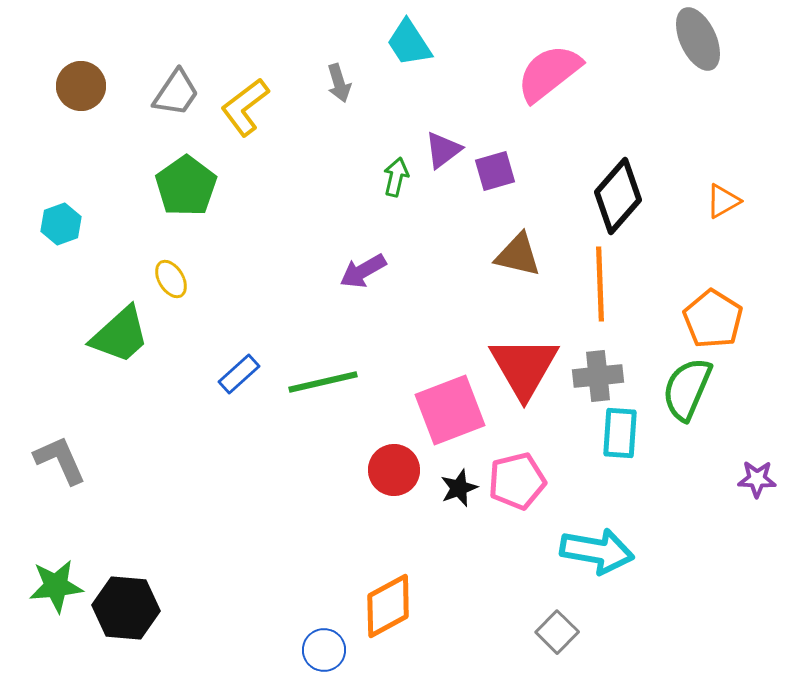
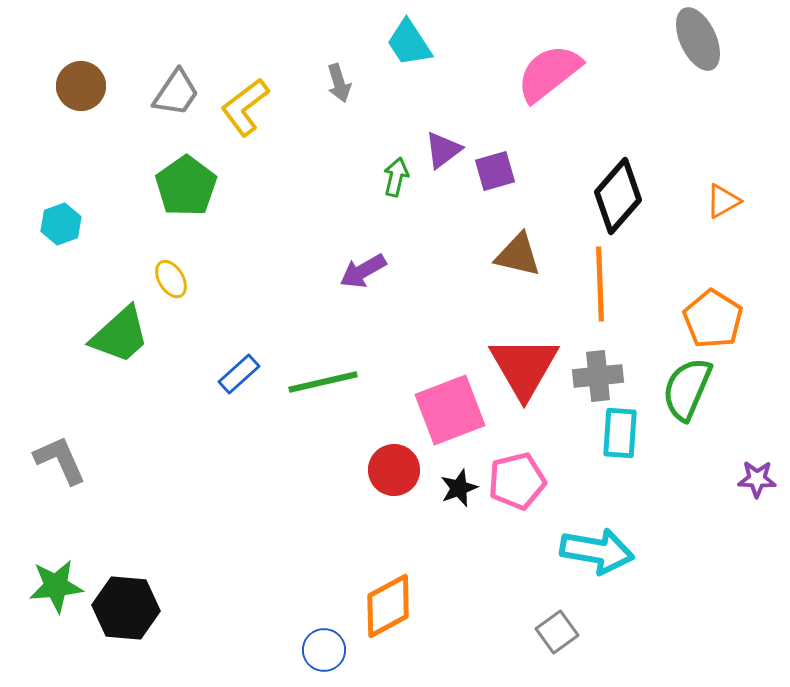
gray square: rotated 9 degrees clockwise
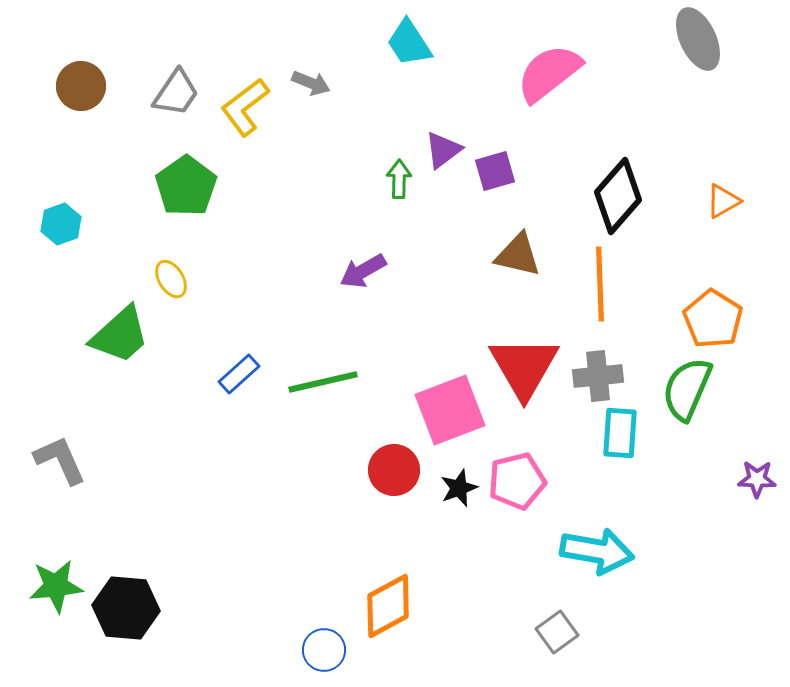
gray arrow: moved 28 px left; rotated 51 degrees counterclockwise
green arrow: moved 3 px right, 2 px down; rotated 12 degrees counterclockwise
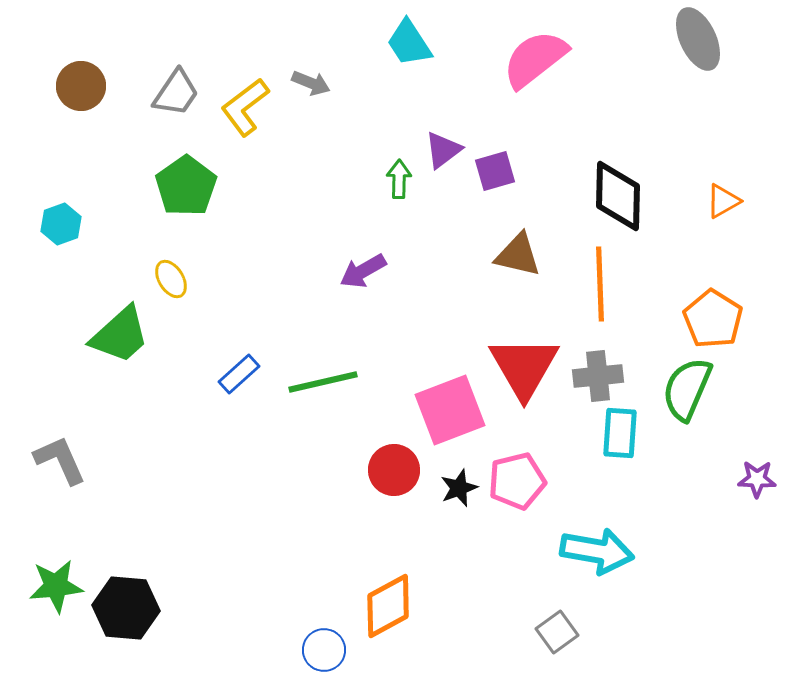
pink semicircle: moved 14 px left, 14 px up
black diamond: rotated 40 degrees counterclockwise
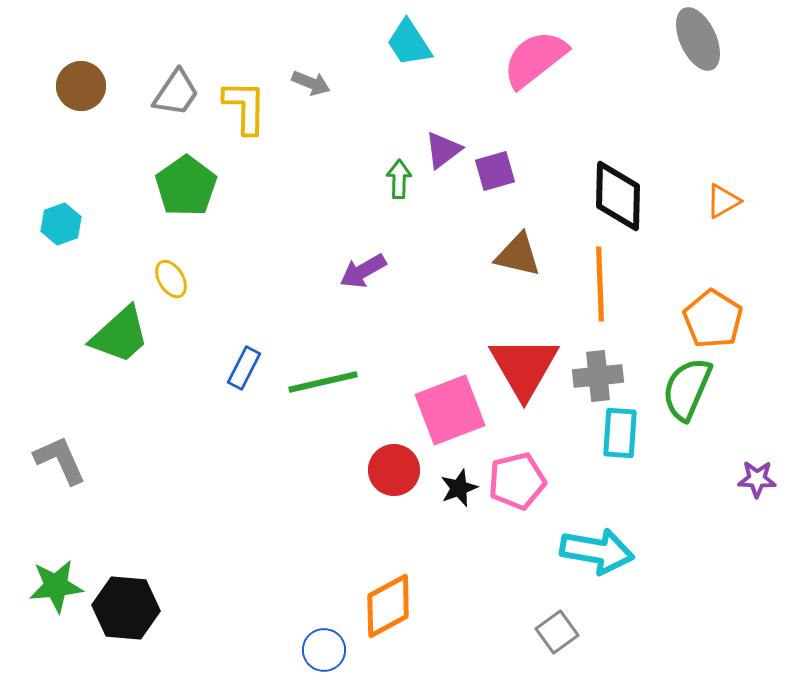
yellow L-shape: rotated 128 degrees clockwise
blue rectangle: moved 5 px right, 6 px up; rotated 21 degrees counterclockwise
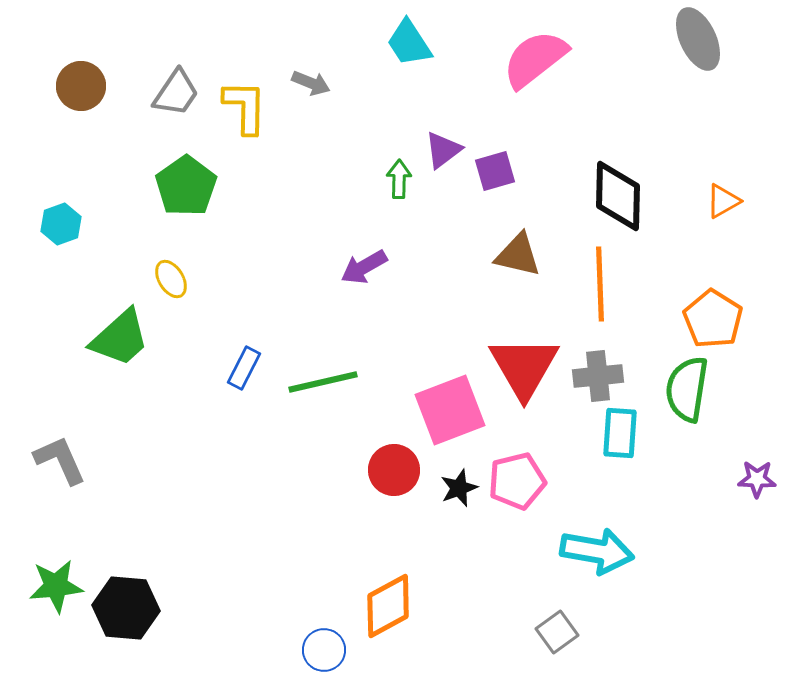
purple arrow: moved 1 px right, 4 px up
green trapezoid: moved 3 px down
green semicircle: rotated 14 degrees counterclockwise
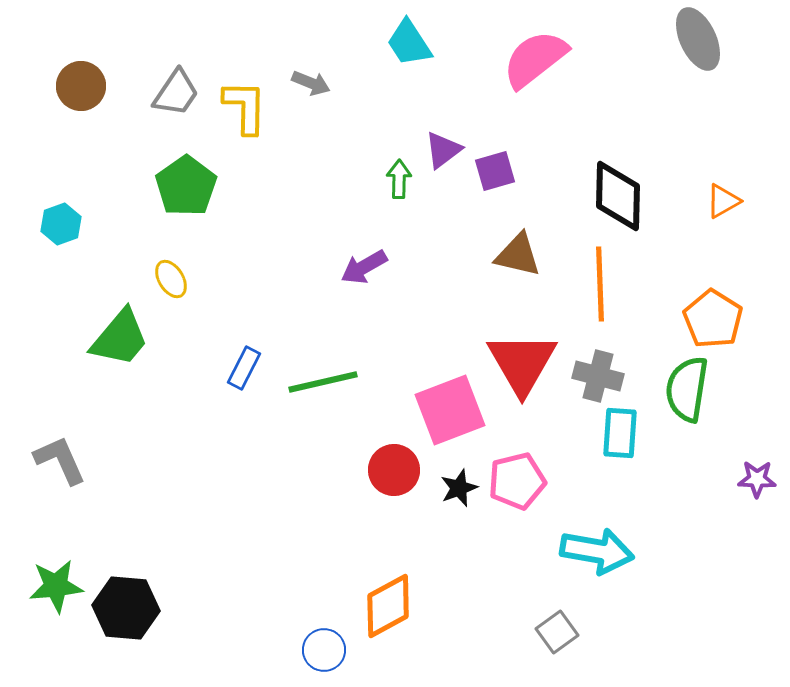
green trapezoid: rotated 8 degrees counterclockwise
red triangle: moved 2 px left, 4 px up
gray cross: rotated 21 degrees clockwise
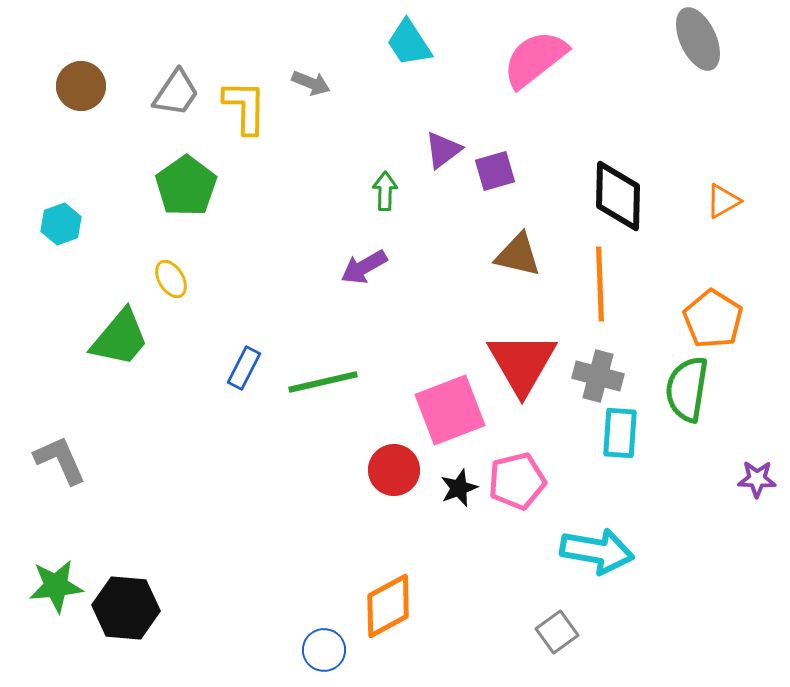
green arrow: moved 14 px left, 12 px down
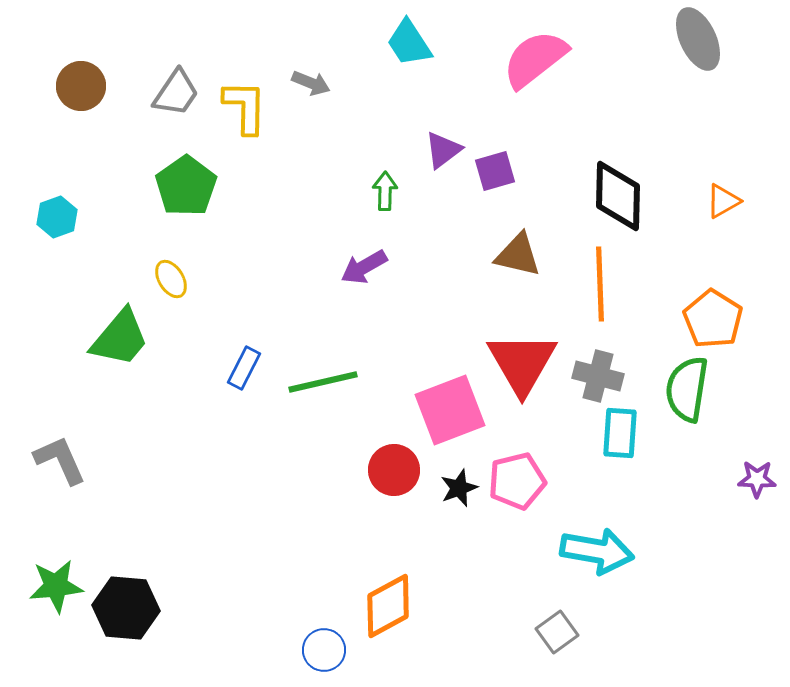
cyan hexagon: moved 4 px left, 7 px up
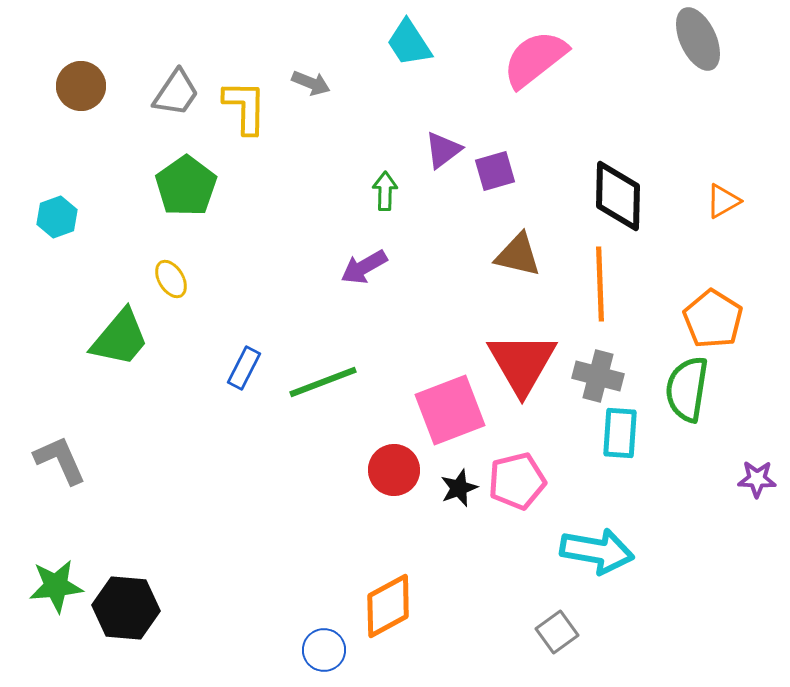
green line: rotated 8 degrees counterclockwise
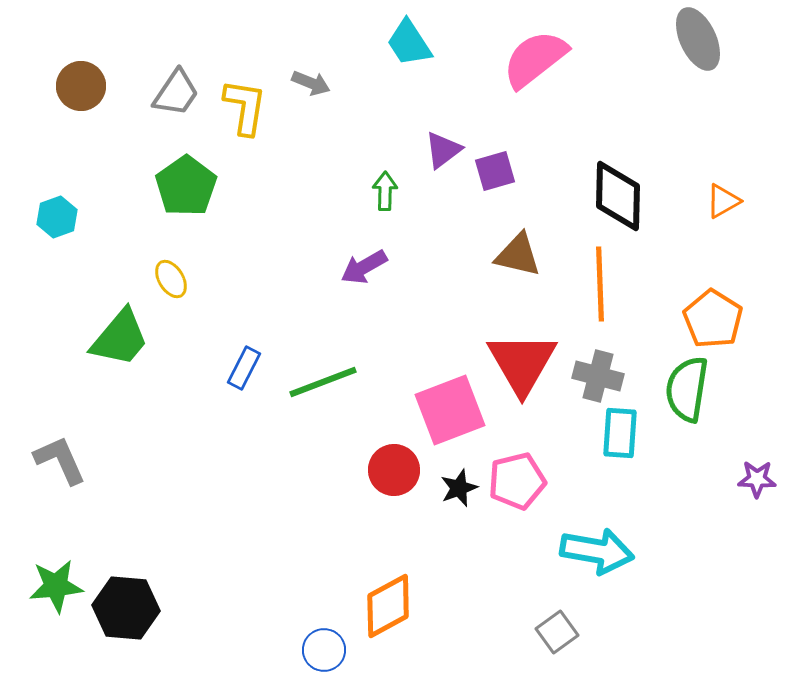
yellow L-shape: rotated 8 degrees clockwise
